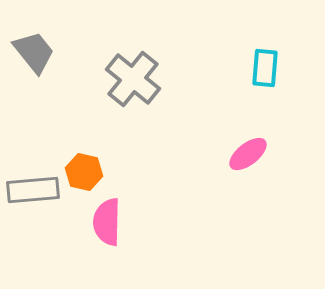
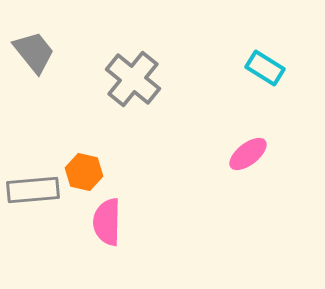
cyan rectangle: rotated 63 degrees counterclockwise
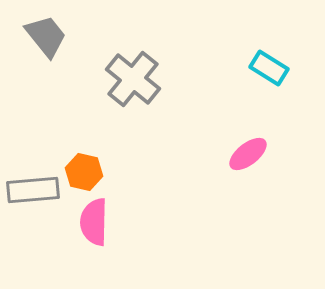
gray trapezoid: moved 12 px right, 16 px up
cyan rectangle: moved 4 px right
pink semicircle: moved 13 px left
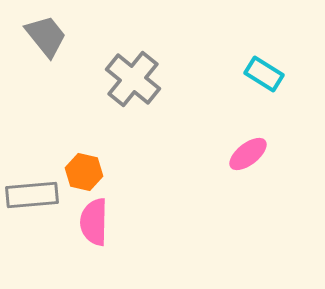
cyan rectangle: moved 5 px left, 6 px down
gray rectangle: moved 1 px left, 5 px down
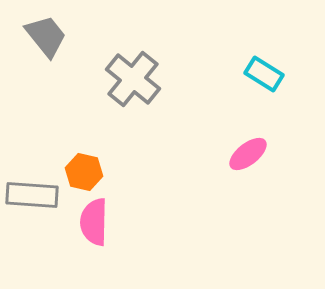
gray rectangle: rotated 9 degrees clockwise
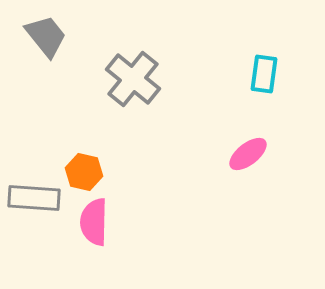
cyan rectangle: rotated 66 degrees clockwise
gray rectangle: moved 2 px right, 3 px down
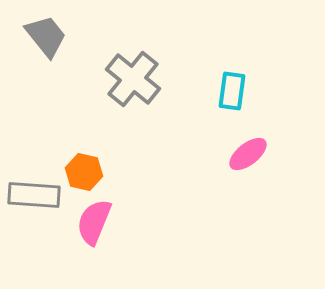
cyan rectangle: moved 32 px left, 17 px down
gray rectangle: moved 3 px up
pink semicircle: rotated 21 degrees clockwise
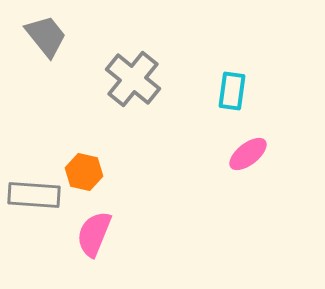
pink semicircle: moved 12 px down
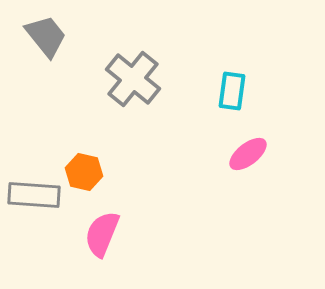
pink semicircle: moved 8 px right
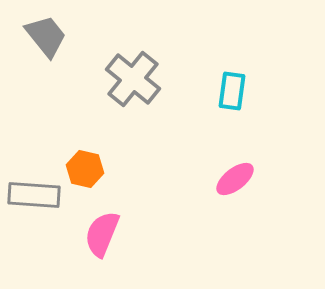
pink ellipse: moved 13 px left, 25 px down
orange hexagon: moved 1 px right, 3 px up
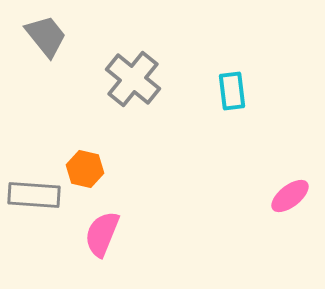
cyan rectangle: rotated 15 degrees counterclockwise
pink ellipse: moved 55 px right, 17 px down
